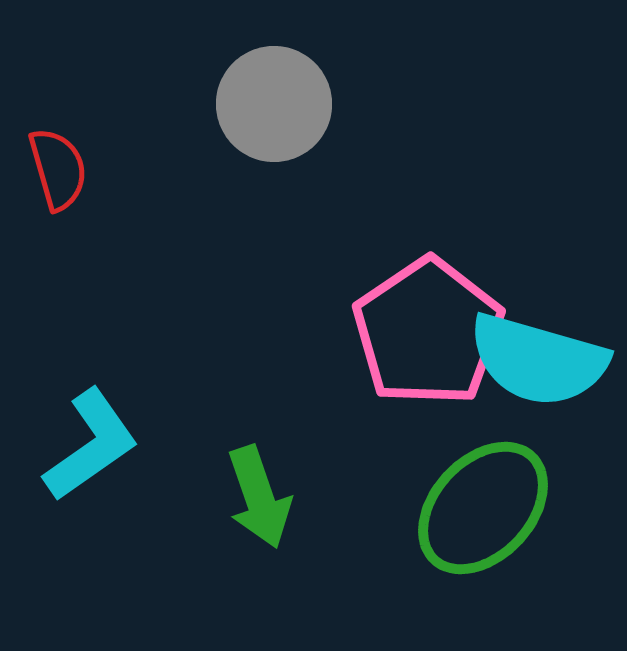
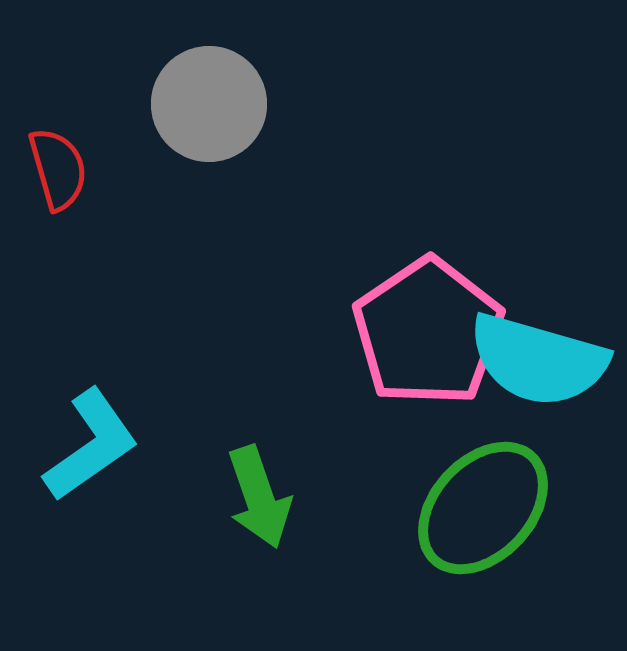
gray circle: moved 65 px left
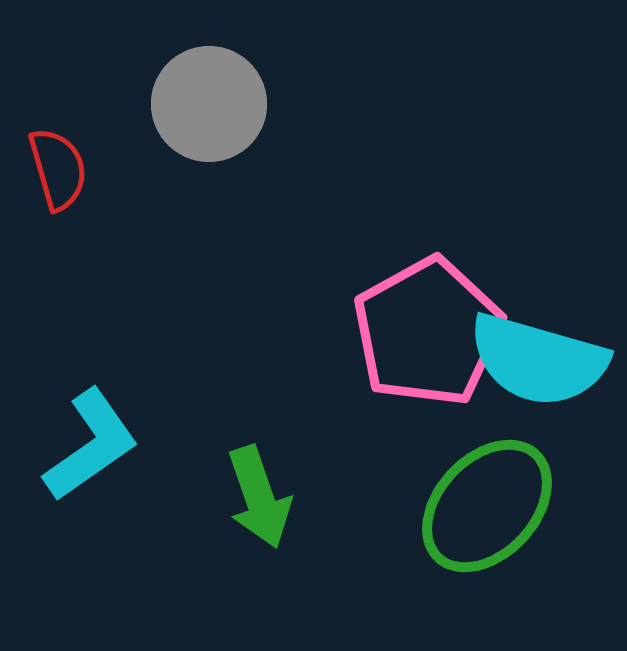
pink pentagon: rotated 5 degrees clockwise
green ellipse: moved 4 px right, 2 px up
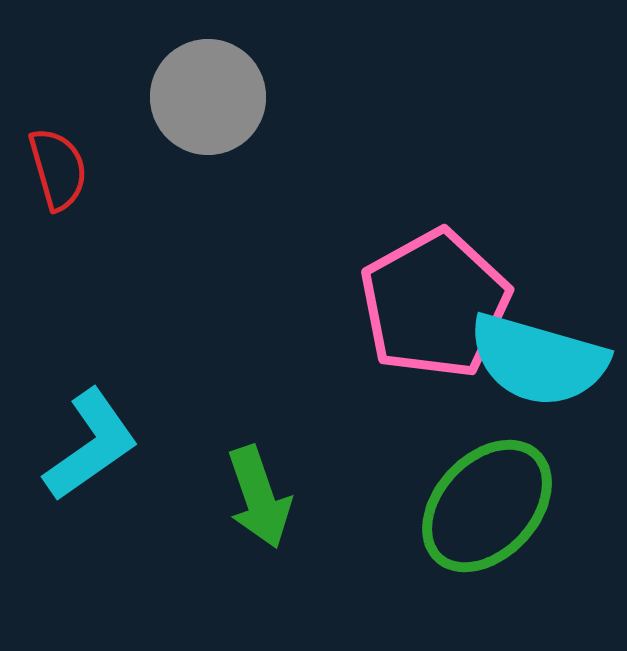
gray circle: moved 1 px left, 7 px up
pink pentagon: moved 7 px right, 28 px up
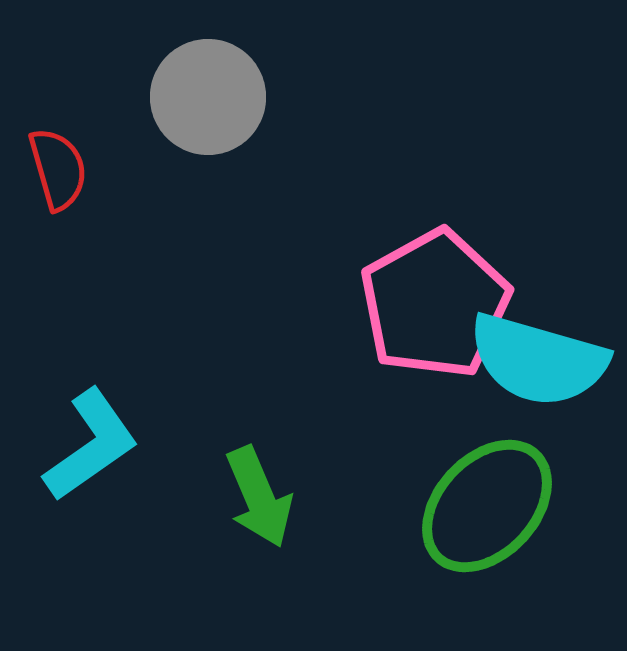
green arrow: rotated 4 degrees counterclockwise
